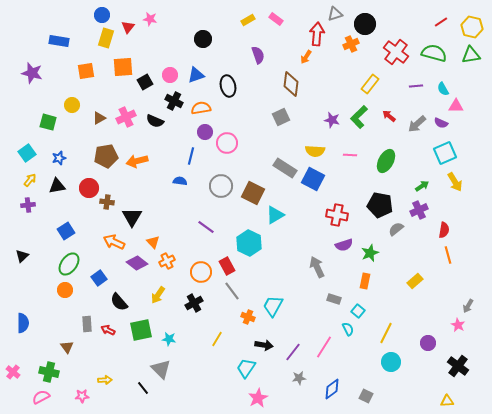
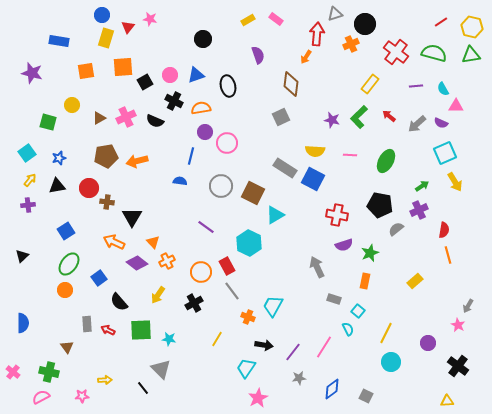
green square at (141, 330): rotated 10 degrees clockwise
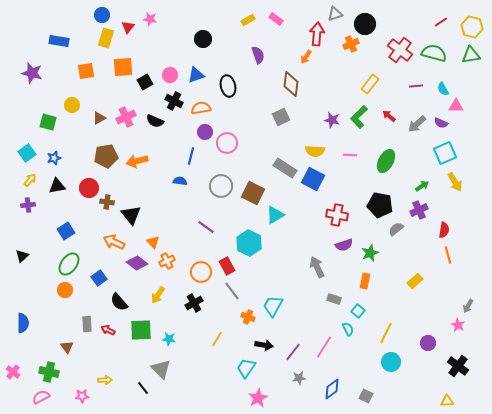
red cross at (396, 52): moved 4 px right, 2 px up
blue star at (59, 158): moved 5 px left
black triangle at (132, 217): moved 1 px left, 2 px up; rotated 10 degrees counterclockwise
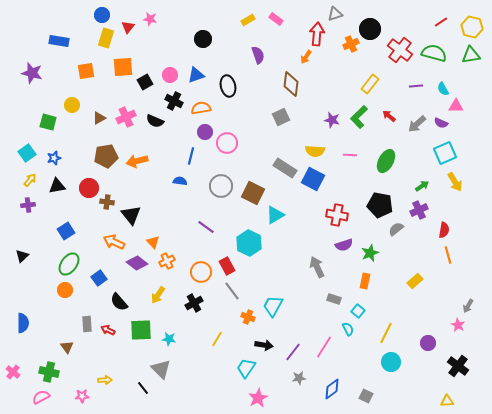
black circle at (365, 24): moved 5 px right, 5 px down
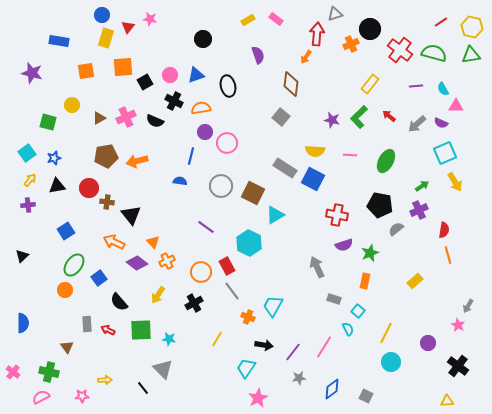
gray square at (281, 117): rotated 24 degrees counterclockwise
green ellipse at (69, 264): moved 5 px right, 1 px down
gray triangle at (161, 369): moved 2 px right
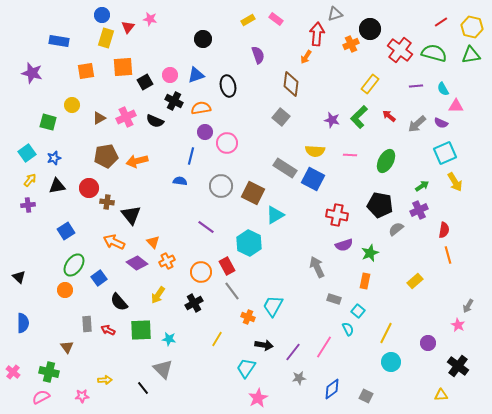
black triangle at (22, 256): moved 3 px left, 21 px down; rotated 32 degrees counterclockwise
yellow triangle at (447, 401): moved 6 px left, 6 px up
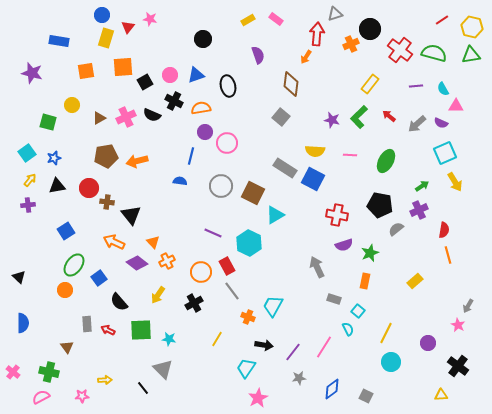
red line at (441, 22): moved 1 px right, 2 px up
black semicircle at (155, 121): moved 3 px left, 6 px up
purple line at (206, 227): moved 7 px right, 6 px down; rotated 12 degrees counterclockwise
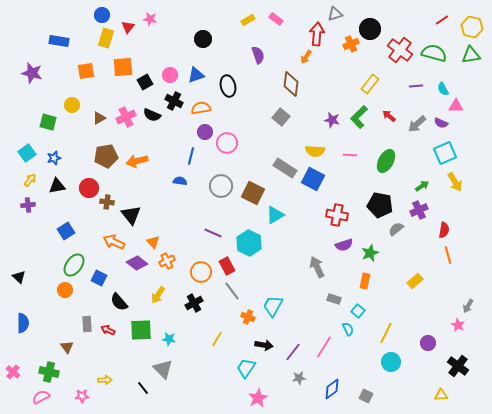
blue square at (99, 278): rotated 28 degrees counterclockwise
